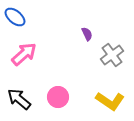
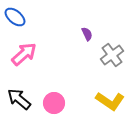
pink circle: moved 4 px left, 6 px down
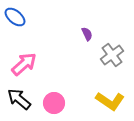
pink arrow: moved 10 px down
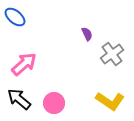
gray cross: moved 1 px up
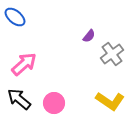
purple semicircle: moved 2 px right, 2 px down; rotated 64 degrees clockwise
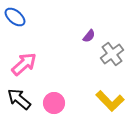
yellow L-shape: rotated 12 degrees clockwise
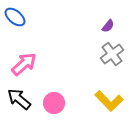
purple semicircle: moved 19 px right, 10 px up
yellow L-shape: moved 1 px left
